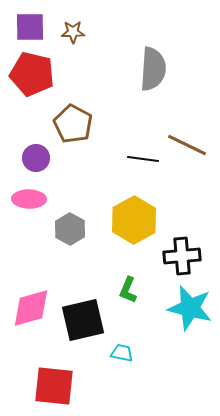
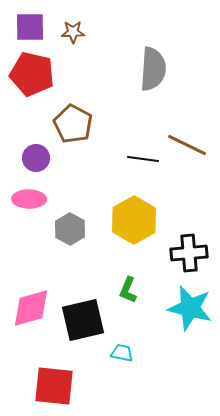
black cross: moved 7 px right, 3 px up
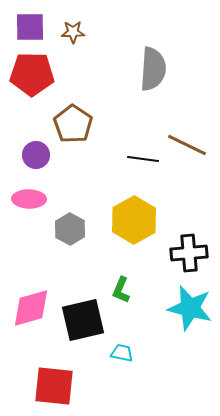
red pentagon: rotated 12 degrees counterclockwise
brown pentagon: rotated 6 degrees clockwise
purple circle: moved 3 px up
green L-shape: moved 7 px left
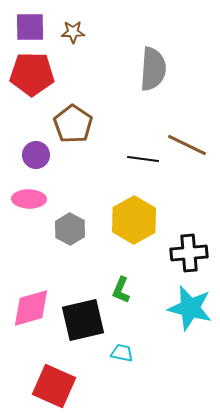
red square: rotated 18 degrees clockwise
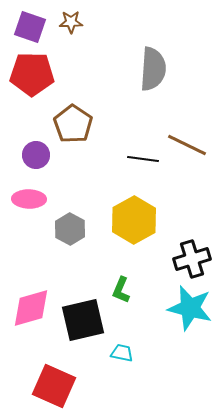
purple square: rotated 20 degrees clockwise
brown star: moved 2 px left, 10 px up
black cross: moved 3 px right, 6 px down; rotated 12 degrees counterclockwise
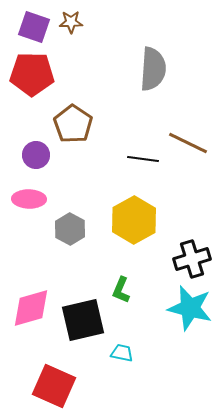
purple square: moved 4 px right
brown line: moved 1 px right, 2 px up
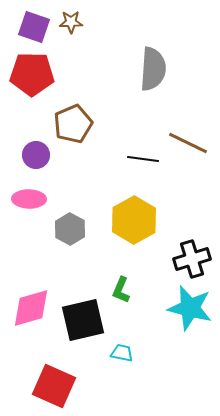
brown pentagon: rotated 15 degrees clockwise
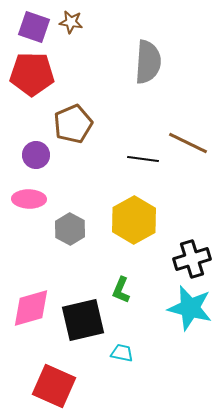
brown star: rotated 10 degrees clockwise
gray semicircle: moved 5 px left, 7 px up
